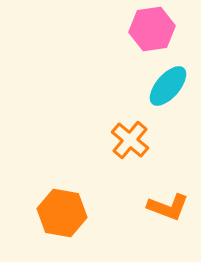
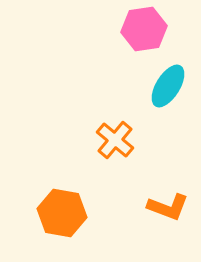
pink hexagon: moved 8 px left
cyan ellipse: rotated 9 degrees counterclockwise
orange cross: moved 15 px left
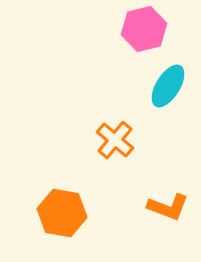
pink hexagon: rotated 6 degrees counterclockwise
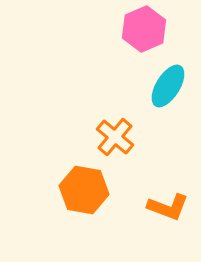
pink hexagon: rotated 9 degrees counterclockwise
orange cross: moved 3 px up
orange hexagon: moved 22 px right, 23 px up
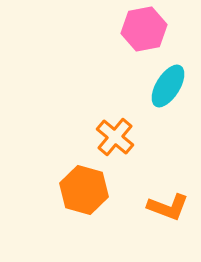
pink hexagon: rotated 12 degrees clockwise
orange hexagon: rotated 6 degrees clockwise
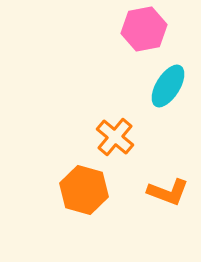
orange L-shape: moved 15 px up
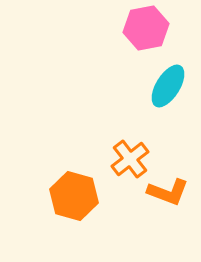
pink hexagon: moved 2 px right, 1 px up
orange cross: moved 15 px right, 22 px down; rotated 12 degrees clockwise
orange hexagon: moved 10 px left, 6 px down
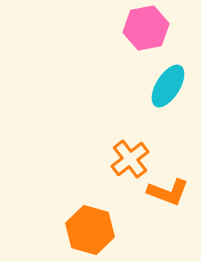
orange hexagon: moved 16 px right, 34 px down
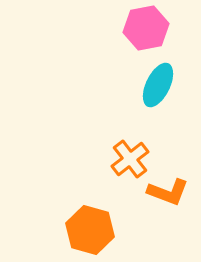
cyan ellipse: moved 10 px left, 1 px up; rotated 6 degrees counterclockwise
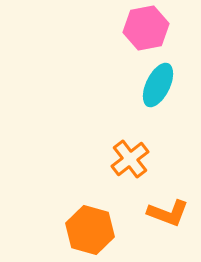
orange L-shape: moved 21 px down
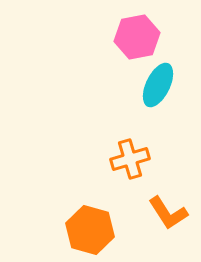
pink hexagon: moved 9 px left, 9 px down
orange cross: rotated 21 degrees clockwise
orange L-shape: rotated 36 degrees clockwise
